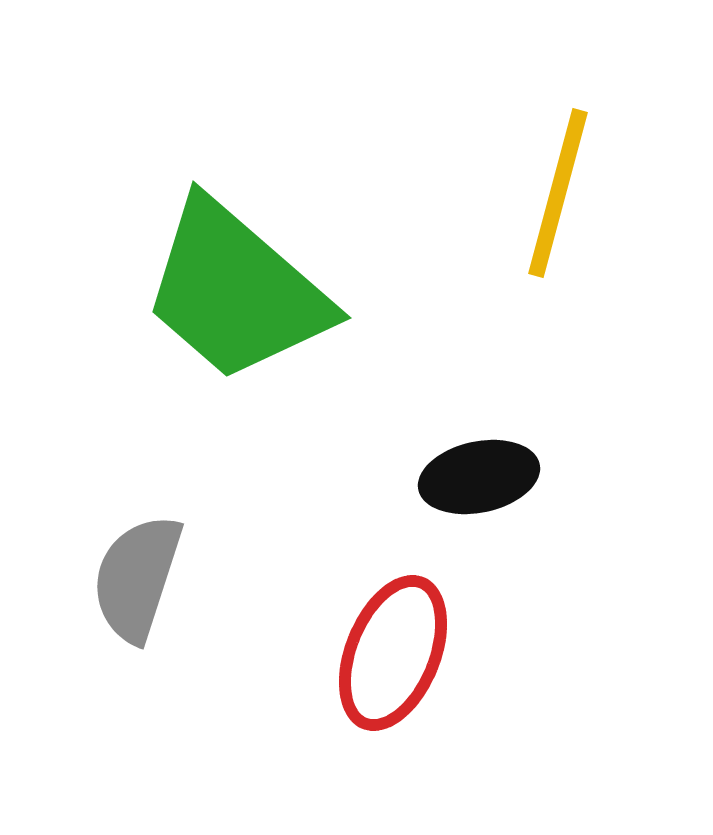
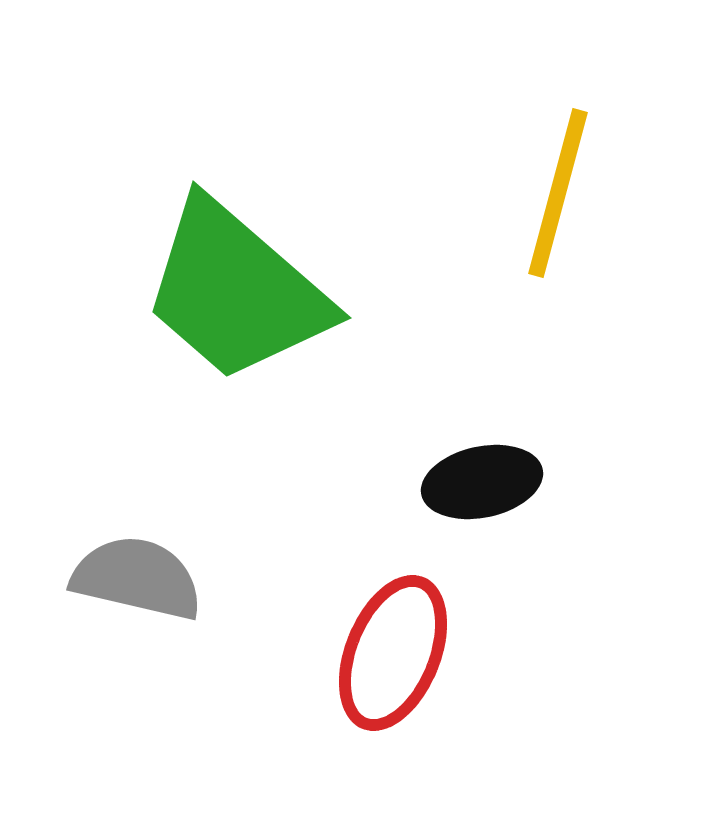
black ellipse: moved 3 px right, 5 px down
gray semicircle: rotated 85 degrees clockwise
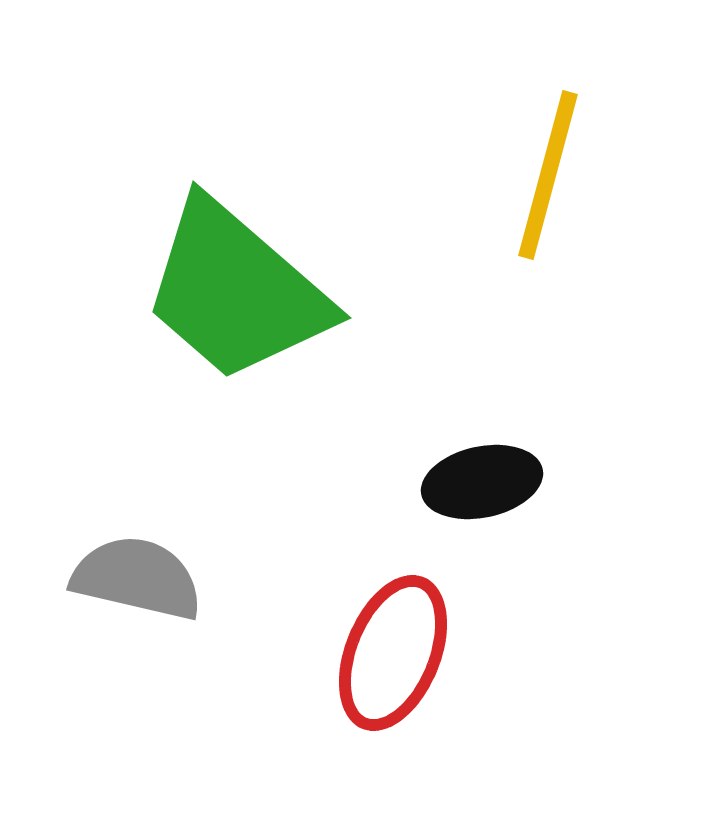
yellow line: moved 10 px left, 18 px up
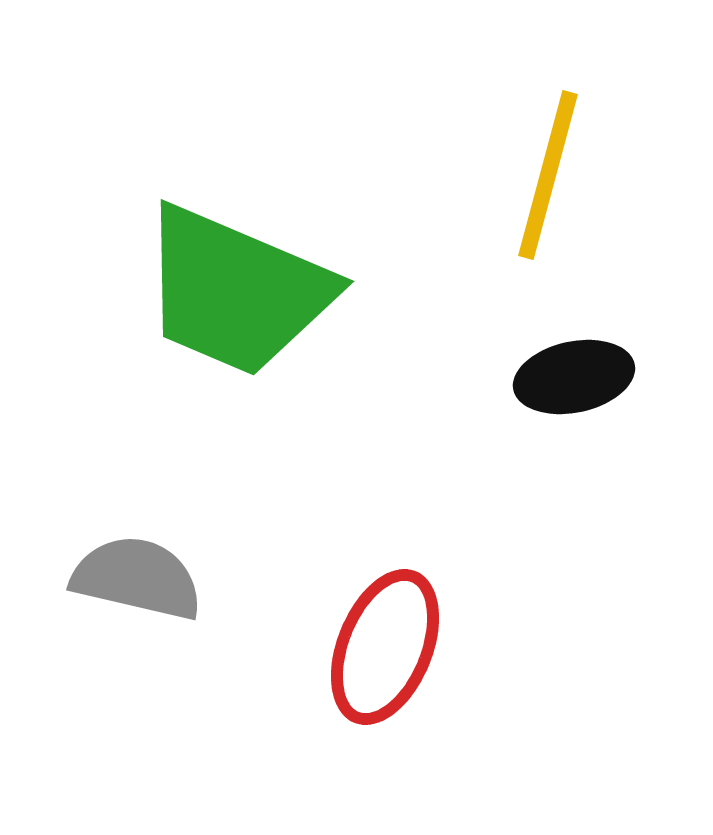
green trapezoid: rotated 18 degrees counterclockwise
black ellipse: moved 92 px right, 105 px up
red ellipse: moved 8 px left, 6 px up
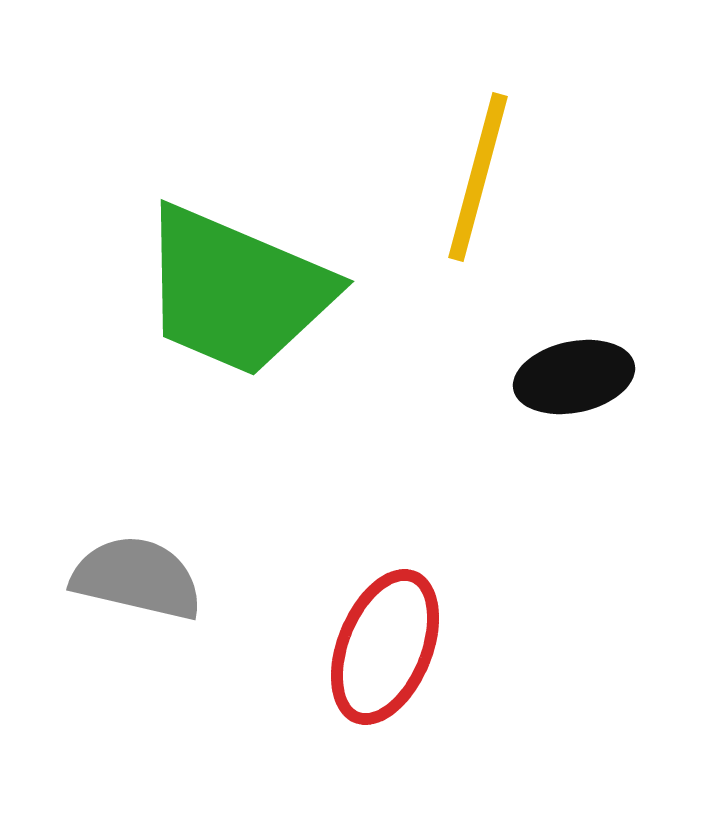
yellow line: moved 70 px left, 2 px down
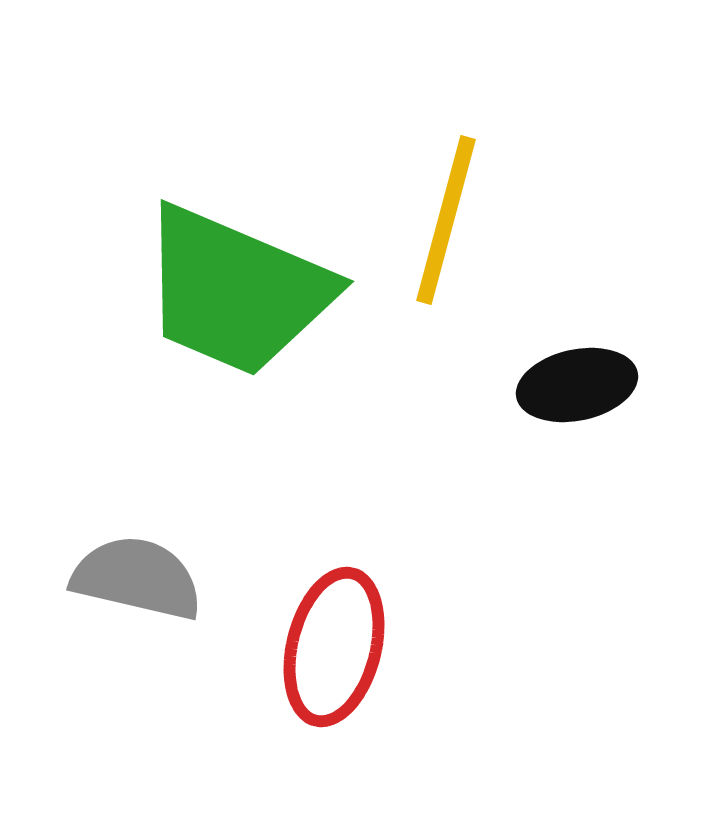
yellow line: moved 32 px left, 43 px down
black ellipse: moved 3 px right, 8 px down
red ellipse: moved 51 px left; rotated 8 degrees counterclockwise
